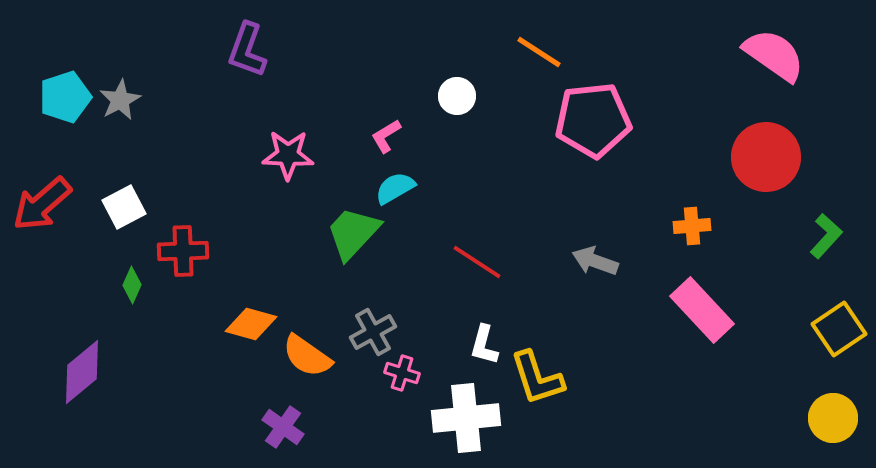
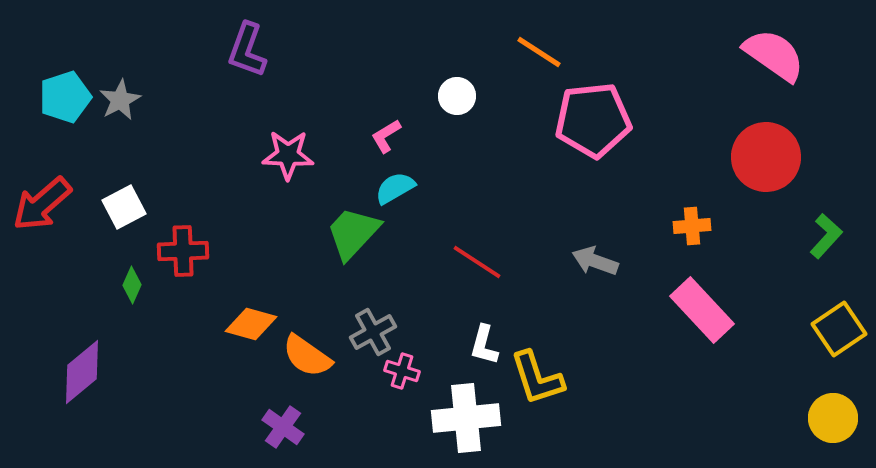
pink cross: moved 2 px up
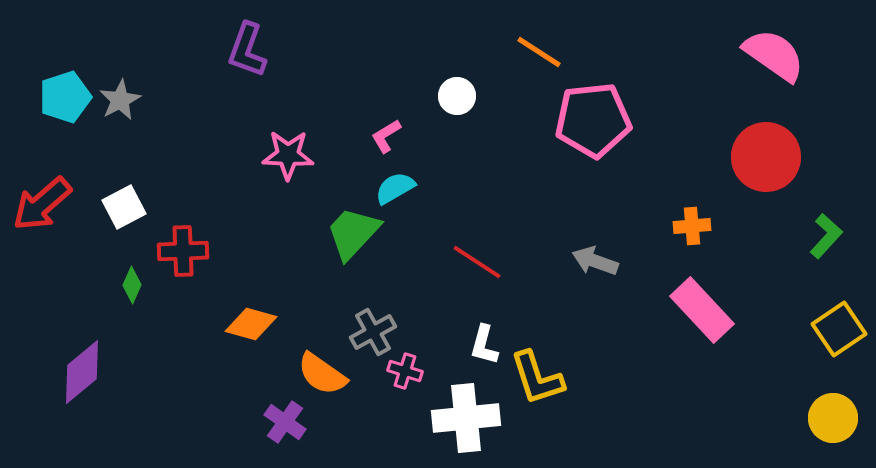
orange semicircle: moved 15 px right, 18 px down
pink cross: moved 3 px right
purple cross: moved 2 px right, 5 px up
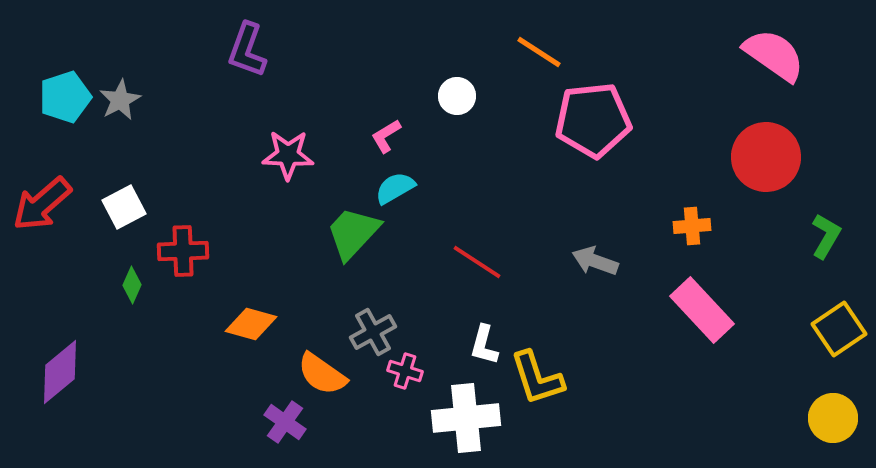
green L-shape: rotated 12 degrees counterclockwise
purple diamond: moved 22 px left
